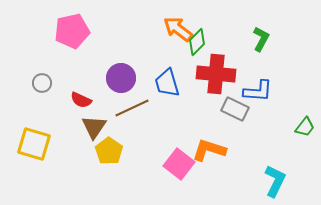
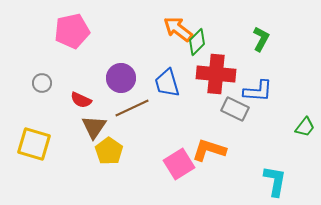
pink square: rotated 20 degrees clockwise
cyan L-shape: rotated 16 degrees counterclockwise
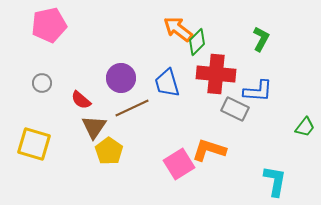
pink pentagon: moved 23 px left, 6 px up
red semicircle: rotated 15 degrees clockwise
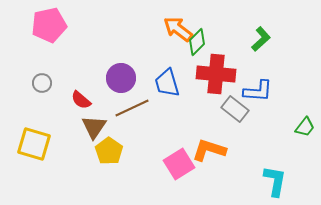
green L-shape: rotated 20 degrees clockwise
gray rectangle: rotated 12 degrees clockwise
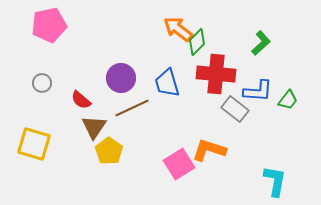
green L-shape: moved 4 px down
green trapezoid: moved 17 px left, 27 px up
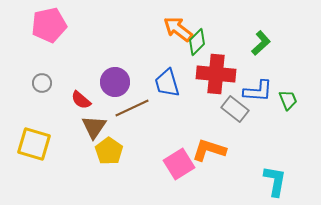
purple circle: moved 6 px left, 4 px down
green trapezoid: rotated 60 degrees counterclockwise
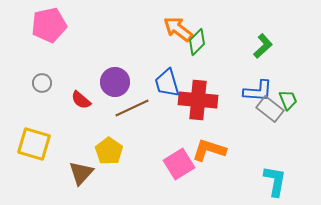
green L-shape: moved 2 px right, 3 px down
red cross: moved 18 px left, 26 px down
gray rectangle: moved 35 px right
brown triangle: moved 13 px left, 46 px down; rotated 8 degrees clockwise
